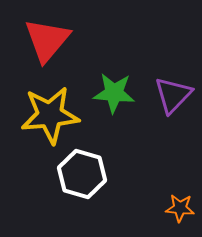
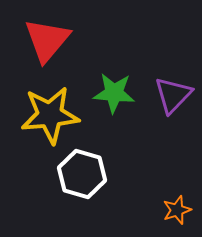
orange star: moved 3 px left, 2 px down; rotated 24 degrees counterclockwise
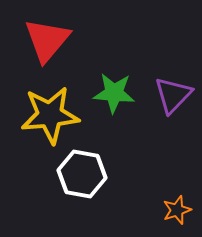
white hexagon: rotated 6 degrees counterclockwise
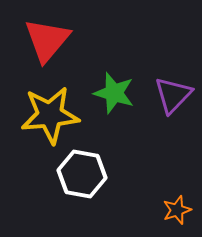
green star: rotated 12 degrees clockwise
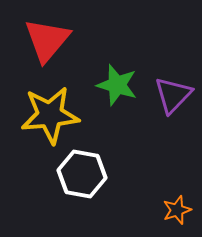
green star: moved 3 px right, 8 px up
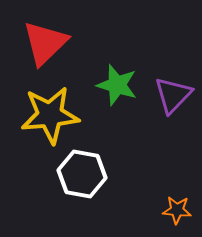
red triangle: moved 2 px left, 3 px down; rotated 6 degrees clockwise
orange star: rotated 24 degrees clockwise
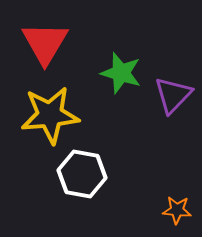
red triangle: rotated 15 degrees counterclockwise
green star: moved 4 px right, 12 px up
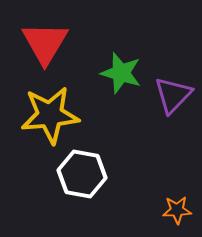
orange star: rotated 8 degrees counterclockwise
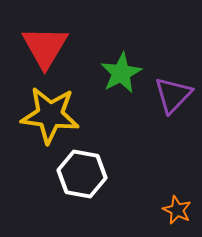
red triangle: moved 4 px down
green star: rotated 27 degrees clockwise
yellow star: rotated 12 degrees clockwise
orange star: rotated 28 degrees clockwise
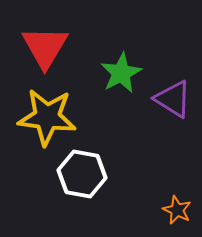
purple triangle: moved 4 px down; rotated 42 degrees counterclockwise
yellow star: moved 3 px left, 2 px down
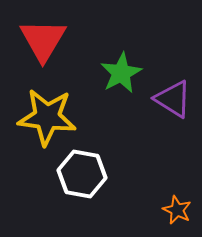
red triangle: moved 2 px left, 7 px up
